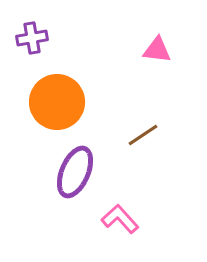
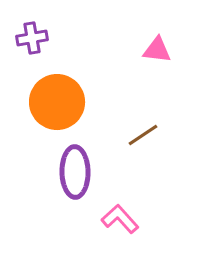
purple ellipse: rotated 24 degrees counterclockwise
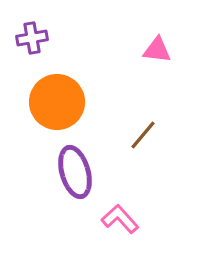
brown line: rotated 16 degrees counterclockwise
purple ellipse: rotated 15 degrees counterclockwise
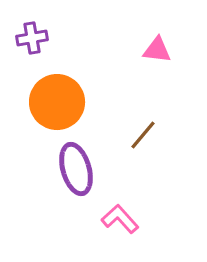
purple ellipse: moved 1 px right, 3 px up
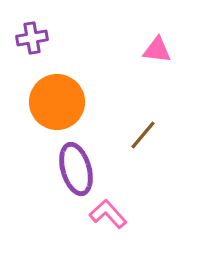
pink L-shape: moved 12 px left, 5 px up
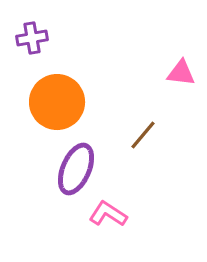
pink triangle: moved 24 px right, 23 px down
purple ellipse: rotated 39 degrees clockwise
pink L-shape: rotated 15 degrees counterclockwise
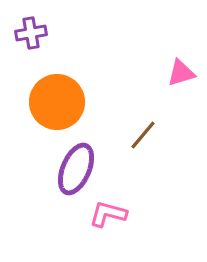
purple cross: moved 1 px left, 5 px up
pink triangle: rotated 24 degrees counterclockwise
pink L-shape: rotated 18 degrees counterclockwise
